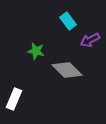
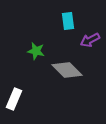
cyan rectangle: rotated 30 degrees clockwise
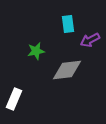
cyan rectangle: moved 3 px down
green star: rotated 24 degrees counterclockwise
gray diamond: rotated 52 degrees counterclockwise
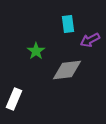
green star: rotated 24 degrees counterclockwise
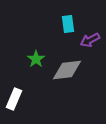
green star: moved 8 px down
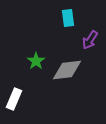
cyan rectangle: moved 6 px up
purple arrow: rotated 30 degrees counterclockwise
green star: moved 2 px down
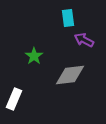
purple arrow: moved 6 px left; rotated 84 degrees clockwise
green star: moved 2 px left, 5 px up
gray diamond: moved 3 px right, 5 px down
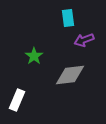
purple arrow: rotated 48 degrees counterclockwise
white rectangle: moved 3 px right, 1 px down
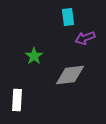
cyan rectangle: moved 1 px up
purple arrow: moved 1 px right, 2 px up
white rectangle: rotated 20 degrees counterclockwise
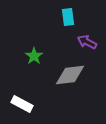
purple arrow: moved 2 px right, 4 px down; rotated 48 degrees clockwise
white rectangle: moved 5 px right, 4 px down; rotated 65 degrees counterclockwise
